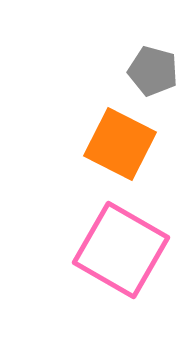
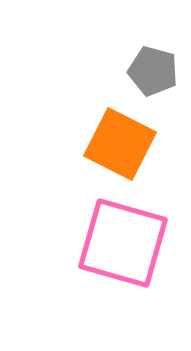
pink square: moved 2 px right, 7 px up; rotated 14 degrees counterclockwise
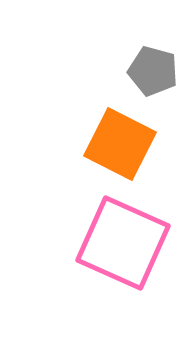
pink square: rotated 8 degrees clockwise
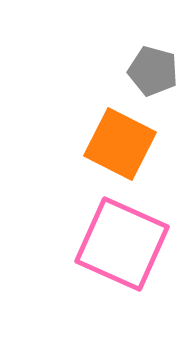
pink square: moved 1 px left, 1 px down
